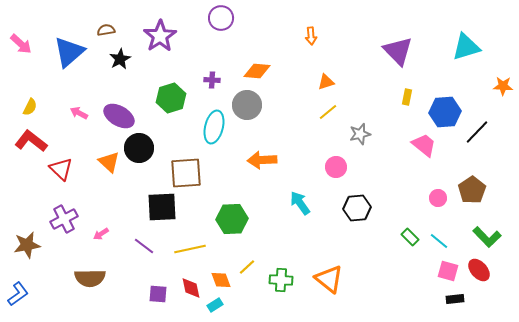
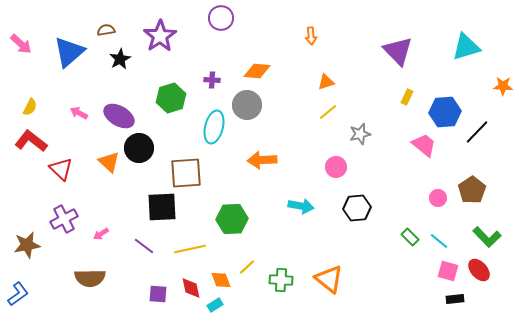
yellow rectangle at (407, 97): rotated 14 degrees clockwise
cyan arrow at (300, 203): moved 1 px right, 3 px down; rotated 135 degrees clockwise
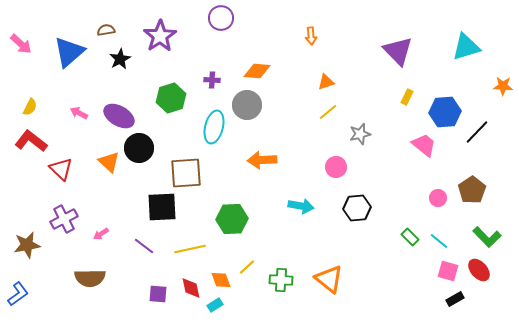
black rectangle at (455, 299): rotated 24 degrees counterclockwise
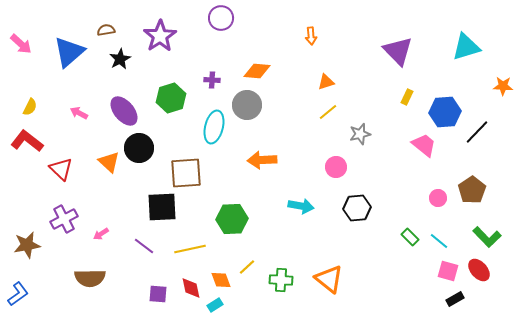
purple ellipse at (119, 116): moved 5 px right, 5 px up; rotated 20 degrees clockwise
red L-shape at (31, 141): moved 4 px left
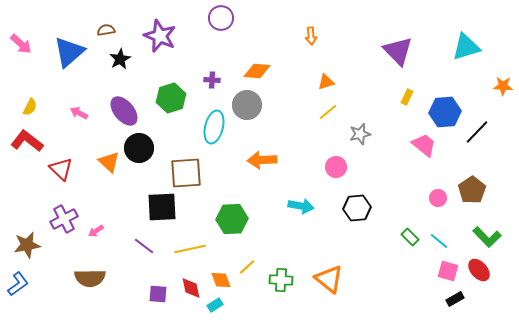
purple star at (160, 36): rotated 16 degrees counterclockwise
pink arrow at (101, 234): moved 5 px left, 3 px up
blue L-shape at (18, 294): moved 10 px up
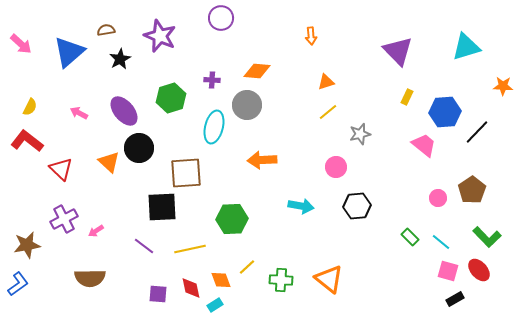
black hexagon at (357, 208): moved 2 px up
cyan line at (439, 241): moved 2 px right, 1 px down
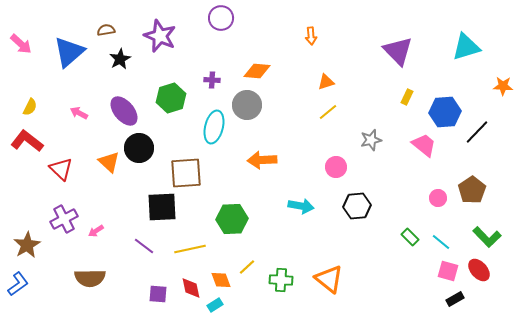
gray star at (360, 134): moved 11 px right, 6 px down
brown star at (27, 245): rotated 20 degrees counterclockwise
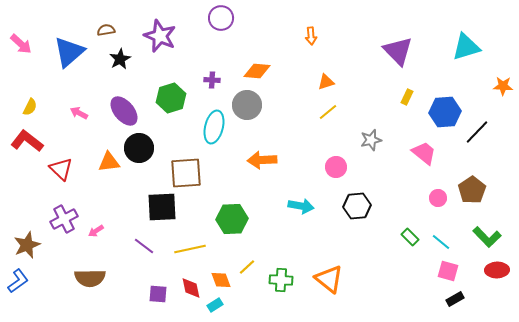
pink trapezoid at (424, 145): moved 8 px down
orange triangle at (109, 162): rotated 50 degrees counterclockwise
brown star at (27, 245): rotated 8 degrees clockwise
red ellipse at (479, 270): moved 18 px right; rotated 50 degrees counterclockwise
blue L-shape at (18, 284): moved 3 px up
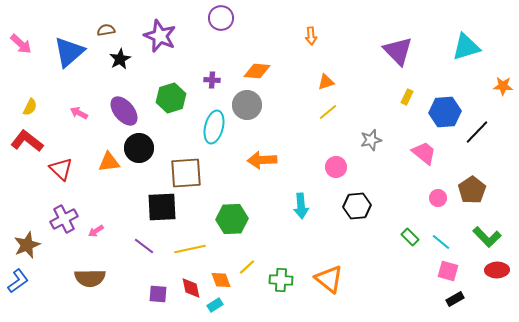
cyan arrow at (301, 206): rotated 75 degrees clockwise
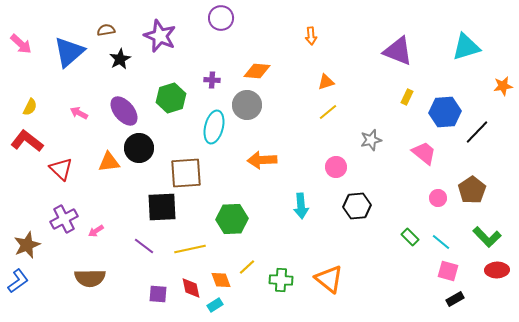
purple triangle at (398, 51): rotated 24 degrees counterclockwise
orange star at (503, 86): rotated 12 degrees counterclockwise
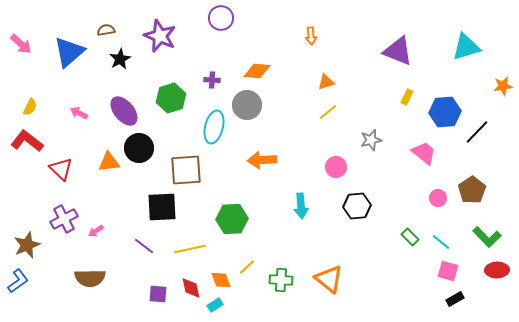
brown square at (186, 173): moved 3 px up
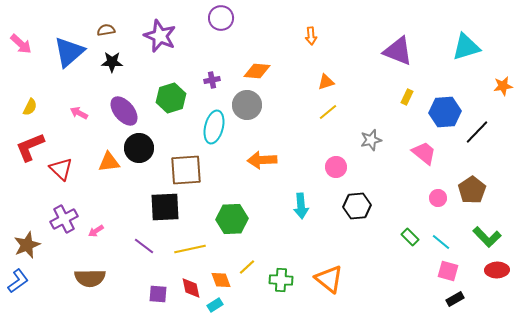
black star at (120, 59): moved 8 px left, 3 px down; rotated 30 degrees clockwise
purple cross at (212, 80): rotated 14 degrees counterclockwise
red L-shape at (27, 141): moved 3 px right, 6 px down; rotated 60 degrees counterclockwise
black square at (162, 207): moved 3 px right
